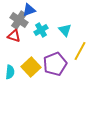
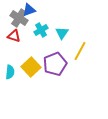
gray cross: moved 2 px up
cyan triangle: moved 3 px left, 3 px down; rotated 16 degrees clockwise
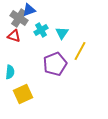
yellow square: moved 8 px left, 27 px down; rotated 18 degrees clockwise
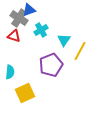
cyan triangle: moved 2 px right, 7 px down
purple pentagon: moved 4 px left, 1 px down
yellow square: moved 2 px right, 1 px up
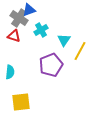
yellow square: moved 4 px left, 9 px down; rotated 18 degrees clockwise
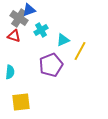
cyan triangle: moved 1 px left; rotated 32 degrees clockwise
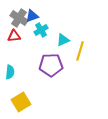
blue triangle: moved 3 px right, 6 px down
red triangle: rotated 24 degrees counterclockwise
yellow line: rotated 12 degrees counterclockwise
purple pentagon: rotated 20 degrees clockwise
yellow square: rotated 24 degrees counterclockwise
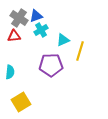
blue triangle: moved 4 px right
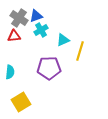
purple pentagon: moved 2 px left, 3 px down
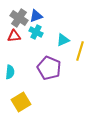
cyan cross: moved 5 px left, 2 px down; rotated 32 degrees counterclockwise
purple pentagon: rotated 25 degrees clockwise
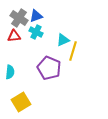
yellow line: moved 7 px left
